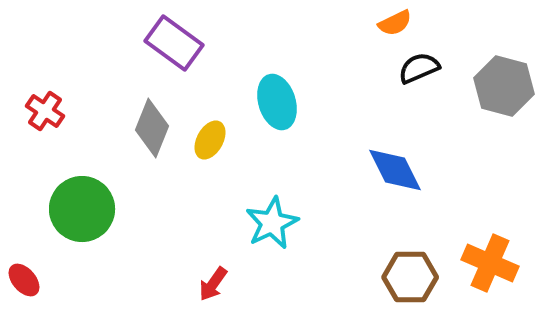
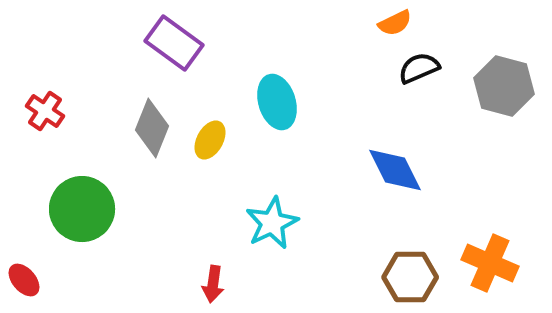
red arrow: rotated 27 degrees counterclockwise
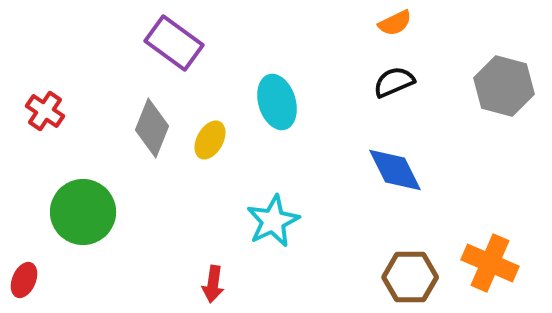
black semicircle: moved 25 px left, 14 px down
green circle: moved 1 px right, 3 px down
cyan star: moved 1 px right, 2 px up
red ellipse: rotated 64 degrees clockwise
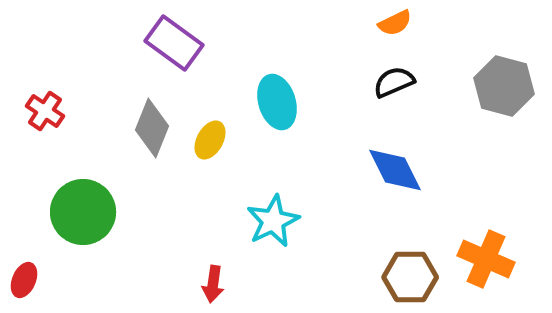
orange cross: moved 4 px left, 4 px up
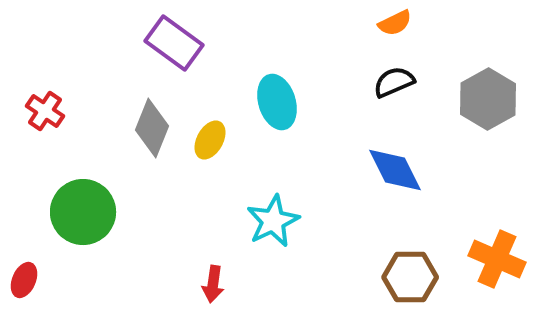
gray hexagon: moved 16 px left, 13 px down; rotated 16 degrees clockwise
orange cross: moved 11 px right
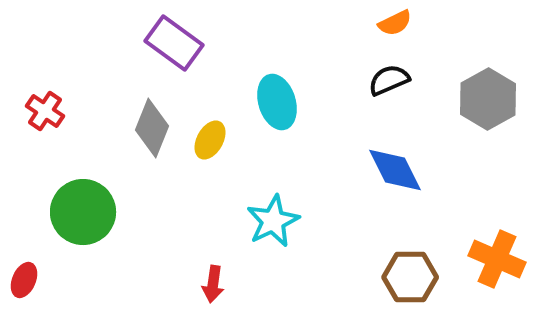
black semicircle: moved 5 px left, 2 px up
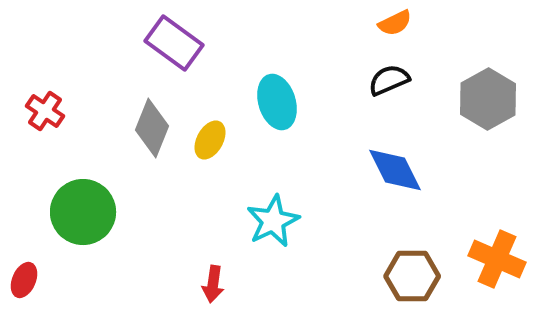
brown hexagon: moved 2 px right, 1 px up
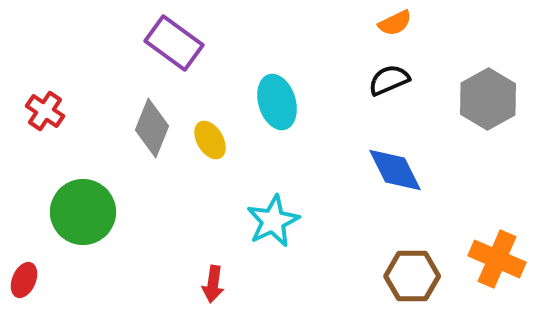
yellow ellipse: rotated 60 degrees counterclockwise
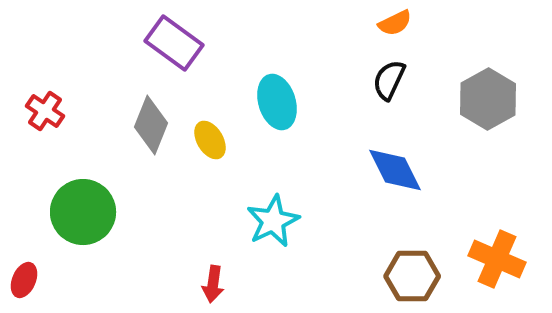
black semicircle: rotated 42 degrees counterclockwise
gray diamond: moved 1 px left, 3 px up
